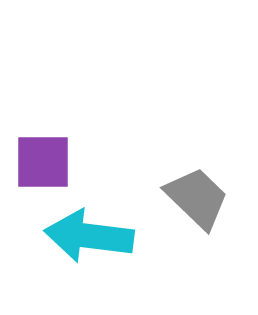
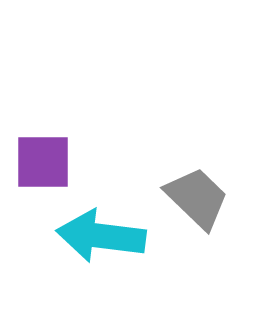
cyan arrow: moved 12 px right
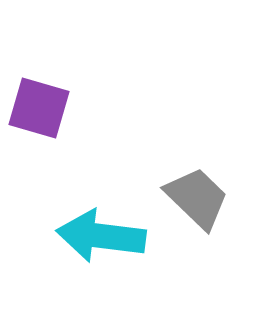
purple square: moved 4 px left, 54 px up; rotated 16 degrees clockwise
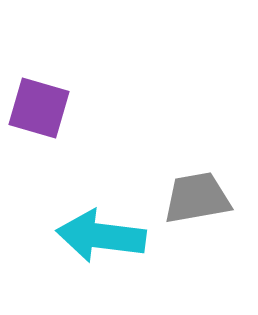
gray trapezoid: rotated 54 degrees counterclockwise
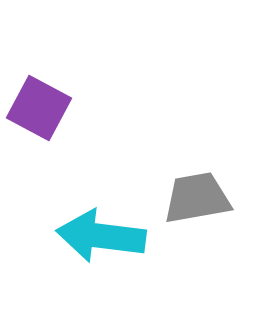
purple square: rotated 12 degrees clockwise
